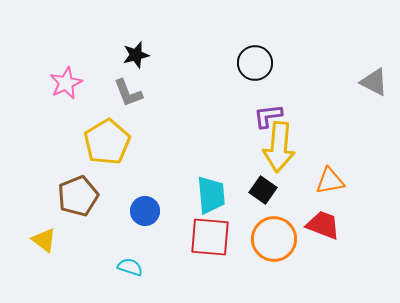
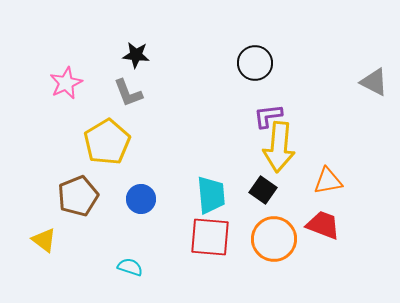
black star: rotated 20 degrees clockwise
orange triangle: moved 2 px left
blue circle: moved 4 px left, 12 px up
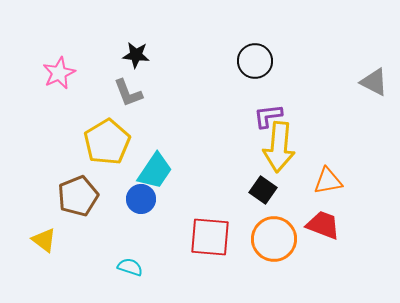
black circle: moved 2 px up
pink star: moved 7 px left, 10 px up
cyan trapezoid: moved 56 px left, 24 px up; rotated 39 degrees clockwise
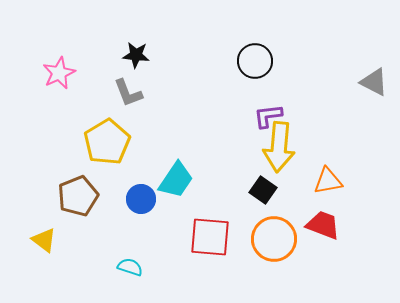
cyan trapezoid: moved 21 px right, 9 px down
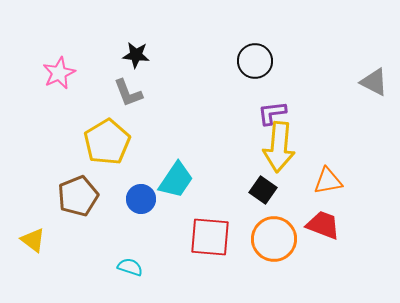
purple L-shape: moved 4 px right, 3 px up
yellow triangle: moved 11 px left
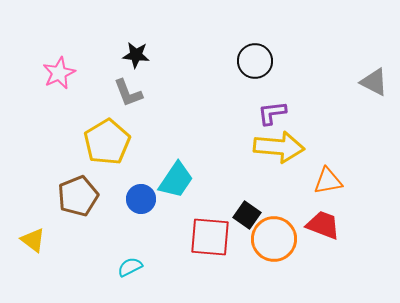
yellow arrow: rotated 90 degrees counterclockwise
black square: moved 16 px left, 25 px down
cyan semicircle: rotated 45 degrees counterclockwise
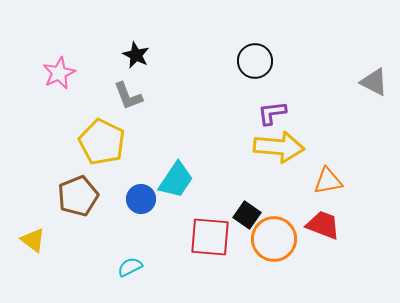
black star: rotated 20 degrees clockwise
gray L-shape: moved 3 px down
yellow pentagon: moved 5 px left; rotated 15 degrees counterclockwise
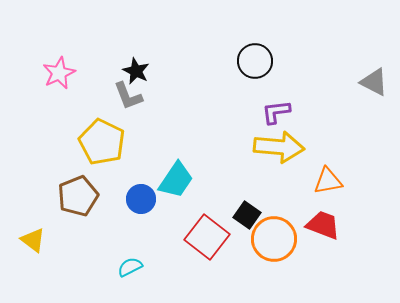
black star: moved 16 px down
purple L-shape: moved 4 px right, 1 px up
red square: moved 3 px left; rotated 33 degrees clockwise
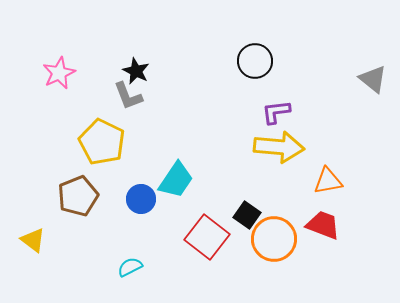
gray triangle: moved 1 px left, 3 px up; rotated 12 degrees clockwise
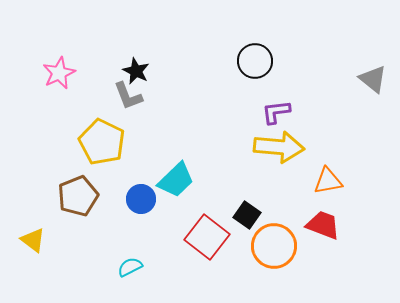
cyan trapezoid: rotated 12 degrees clockwise
orange circle: moved 7 px down
